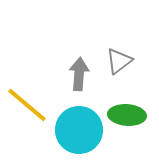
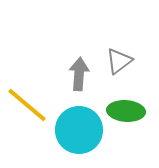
green ellipse: moved 1 px left, 4 px up
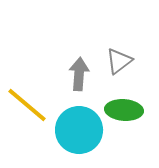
green ellipse: moved 2 px left, 1 px up
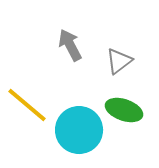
gray arrow: moved 9 px left, 29 px up; rotated 32 degrees counterclockwise
green ellipse: rotated 15 degrees clockwise
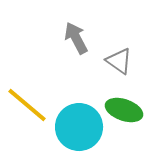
gray arrow: moved 6 px right, 7 px up
gray triangle: rotated 48 degrees counterclockwise
cyan circle: moved 3 px up
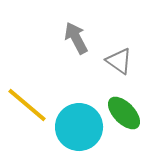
green ellipse: moved 3 px down; rotated 27 degrees clockwise
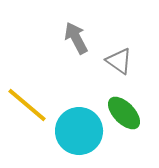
cyan circle: moved 4 px down
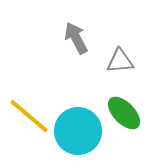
gray triangle: moved 1 px right; rotated 40 degrees counterclockwise
yellow line: moved 2 px right, 11 px down
cyan circle: moved 1 px left
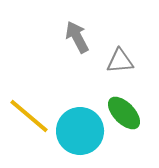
gray arrow: moved 1 px right, 1 px up
cyan circle: moved 2 px right
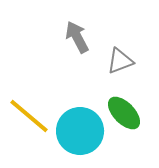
gray triangle: rotated 16 degrees counterclockwise
